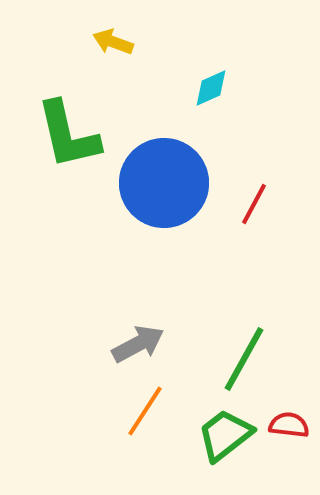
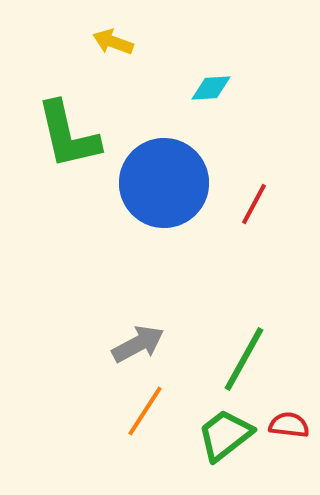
cyan diamond: rotated 21 degrees clockwise
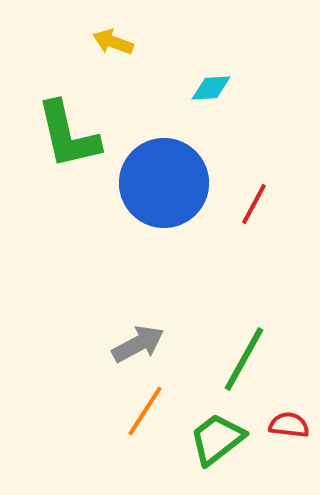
green trapezoid: moved 8 px left, 4 px down
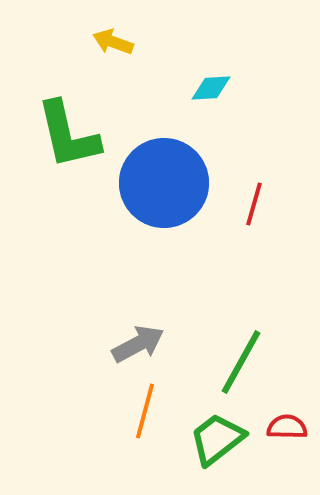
red line: rotated 12 degrees counterclockwise
green line: moved 3 px left, 3 px down
orange line: rotated 18 degrees counterclockwise
red semicircle: moved 2 px left, 2 px down; rotated 6 degrees counterclockwise
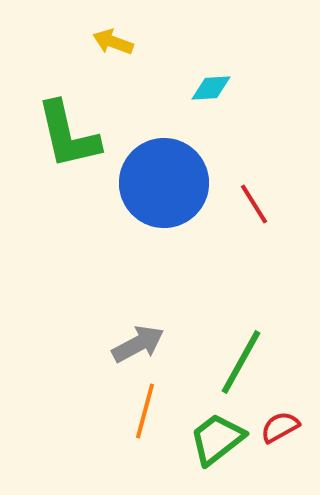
red line: rotated 48 degrees counterclockwise
red semicircle: moved 7 px left; rotated 30 degrees counterclockwise
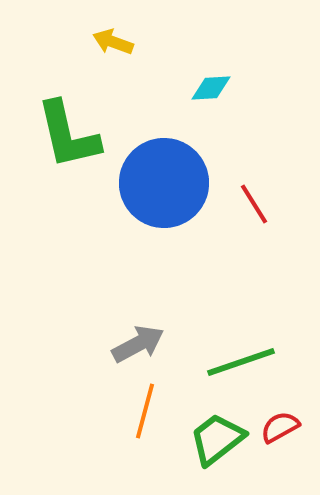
green line: rotated 42 degrees clockwise
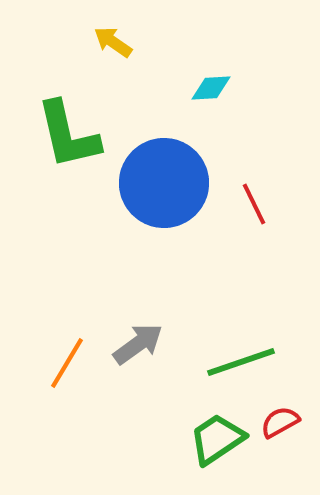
yellow arrow: rotated 15 degrees clockwise
red line: rotated 6 degrees clockwise
gray arrow: rotated 8 degrees counterclockwise
orange line: moved 78 px left, 48 px up; rotated 16 degrees clockwise
red semicircle: moved 5 px up
green trapezoid: rotated 4 degrees clockwise
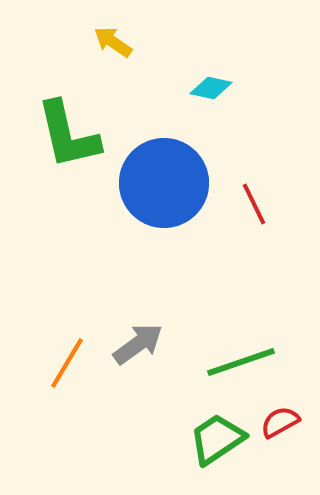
cyan diamond: rotated 15 degrees clockwise
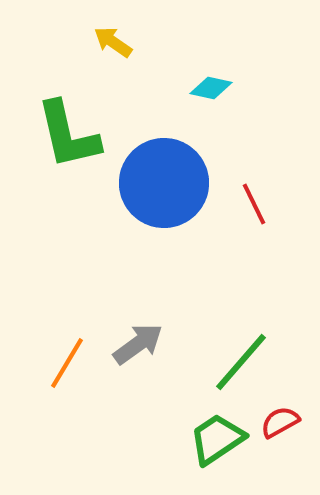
green line: rotated 30 degrees counterclockwise
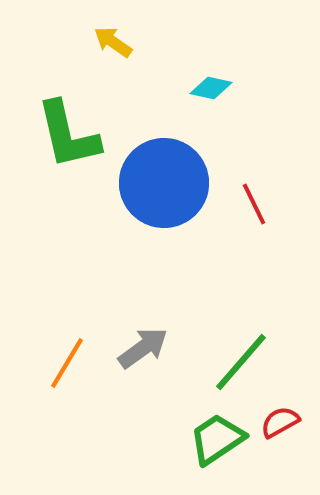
gray arrow: moved 5 px right, 4 px down
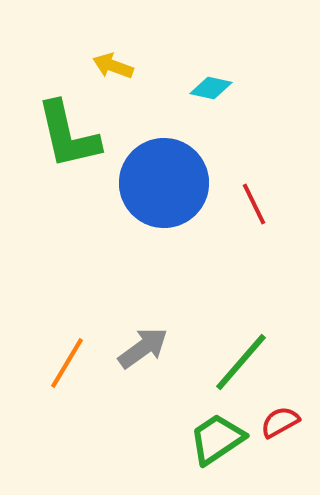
yellow arrow: moved 24 px down; rotated 15 degrees counterclockwise
